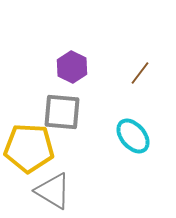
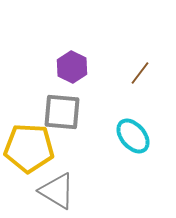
gray triangle: moved 4 px right
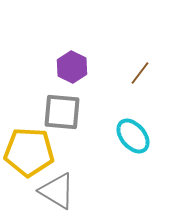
yellow pentagon: moved 4 px down
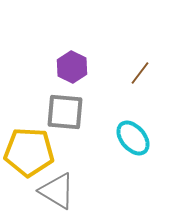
gray square: moved 3 px right
cyan ellipse: moved 2 px down
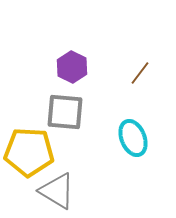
cyan ellipse: rotated 18 degrees clockwise
